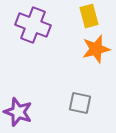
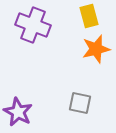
purple star: rotated 8 degrees clockwise
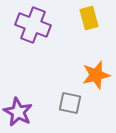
yellow rectangle: moved 2 px down
orange star: moved 26 px down
gray square: moved 10 px left
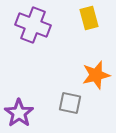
purple star: moved 1 px right, 1 px down; rotated 8 degrees clockwise
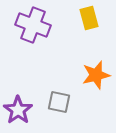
gray square: moved 11 px left, 1 px up
purple star: moved 1 px left, 3 px up
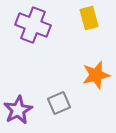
gray square: moved 1 px down; rotated 35 degrees counterclockwise
purple star: rotated 8 degrees clockwise
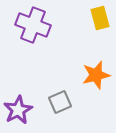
yellow rectangle: moved 11 px right
gray square: moved 1 px right, 1 px up
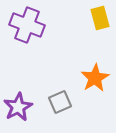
purple cross: moved 6 px left
orange star: moved 1 px left, 3 px down; rotated 16 degrees counterclockwise
purple star: moved 3 px up
